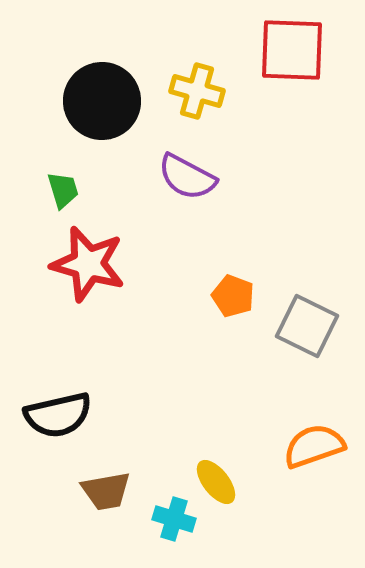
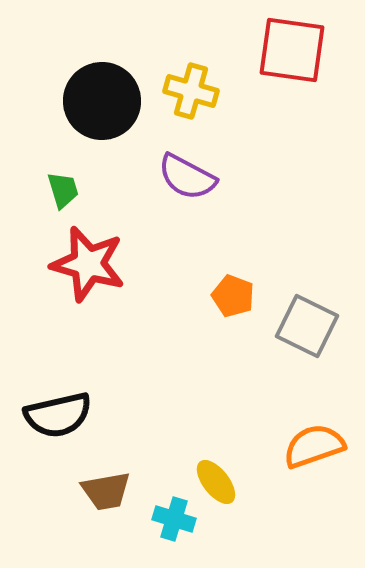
red square: rotated 6 degrees clockwise
yellow cross: moved 6 px left
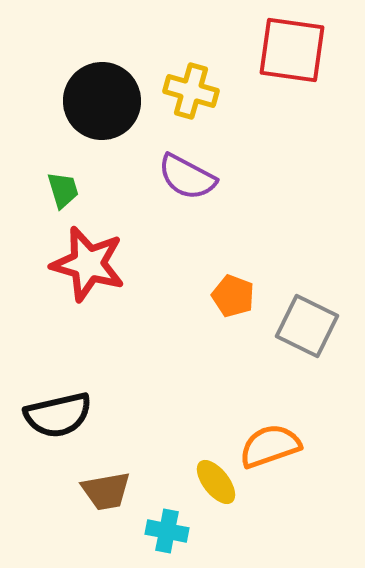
orange semicircle: moved 44 px left
cyan cross: moved 7 px left, 12 px down; rotated 6 degrees counterclockwise
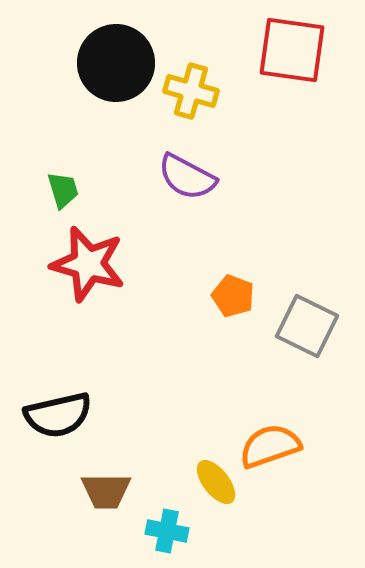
black circle: moved 14 px right, 38 px up
brown trapezoid: rotated 10 degrees clockwise
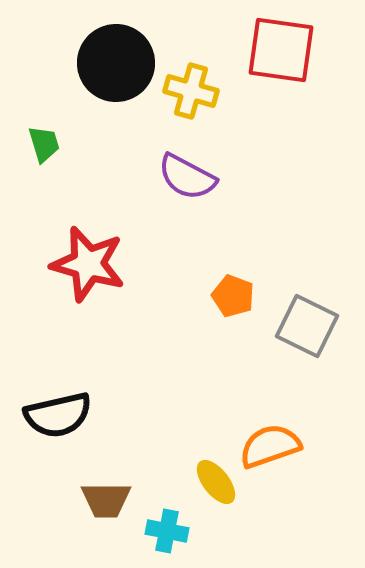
red square: moved 11 px left
green trapezoid: moved 19 px left, 46 px up
brown trapezoid: moved 9 px down
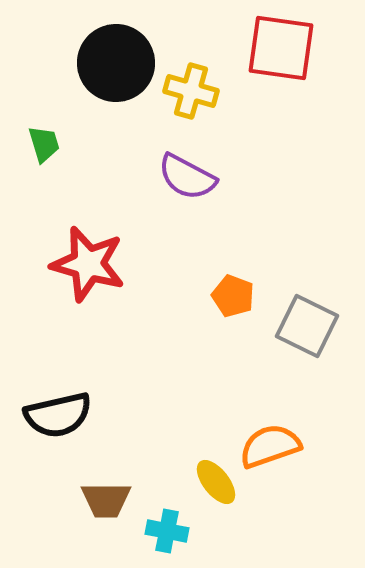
red square: moved 2 px up
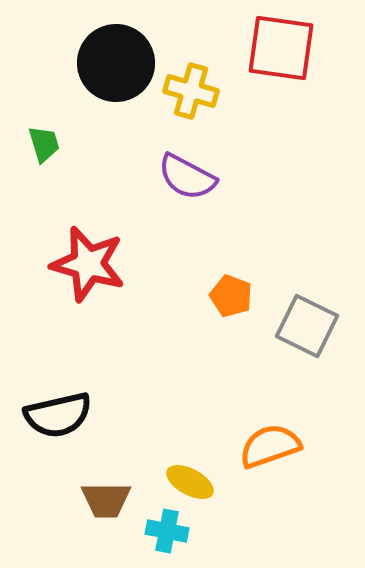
orange pentagon: moved 2 px left
yellow ellipse: moved 26 px left; rotated 24 degrees counterclockwise
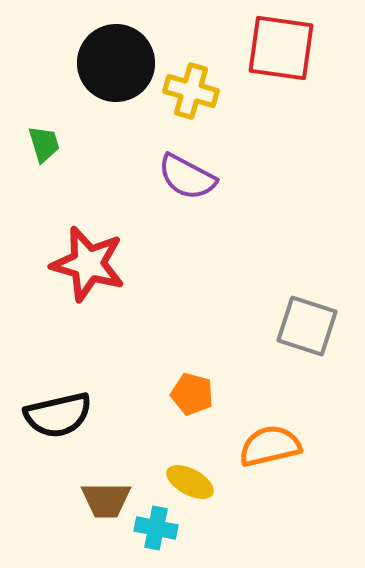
orange pentagon: moved 39 px left, 98 px down; rotated 6 degrees counterclockwise
gray square: rotated 8 degrees counterclockwise
orange semicircle: rotated 6 degrees clockwise
cyan cross: moved 11 px left, 3 px up
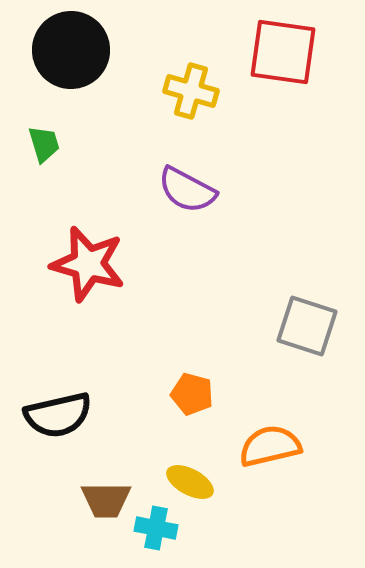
red square: moved 2 px right, 4 px down
black circle: moved 45 px left, 13 px up
purple semicircle: moved 13 px down
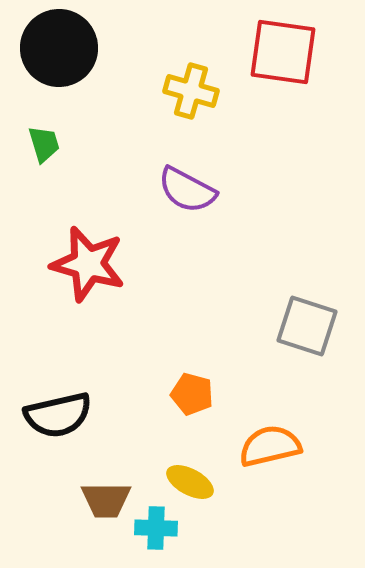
black circle: moved 12 px left, 2 px up
cyan cross: rotated 9 degrees counterclockwise
